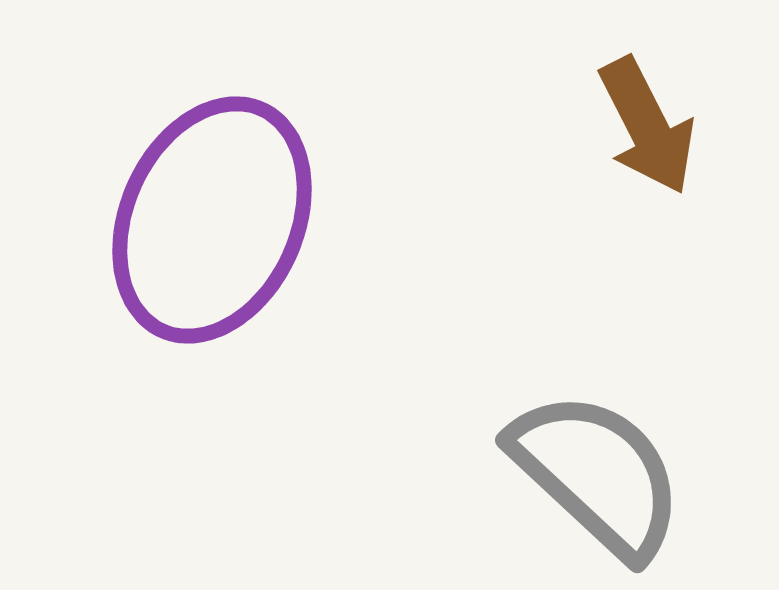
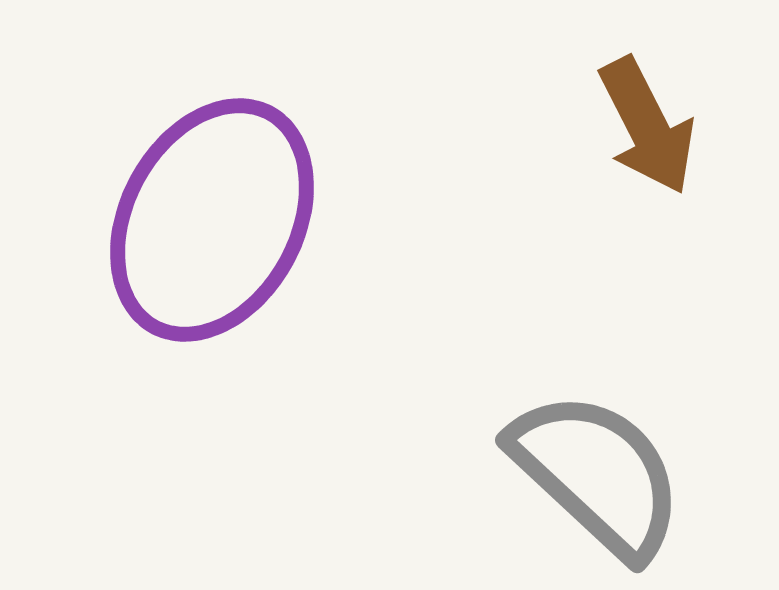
purple ellipse: rotated 4 degrees clockwise
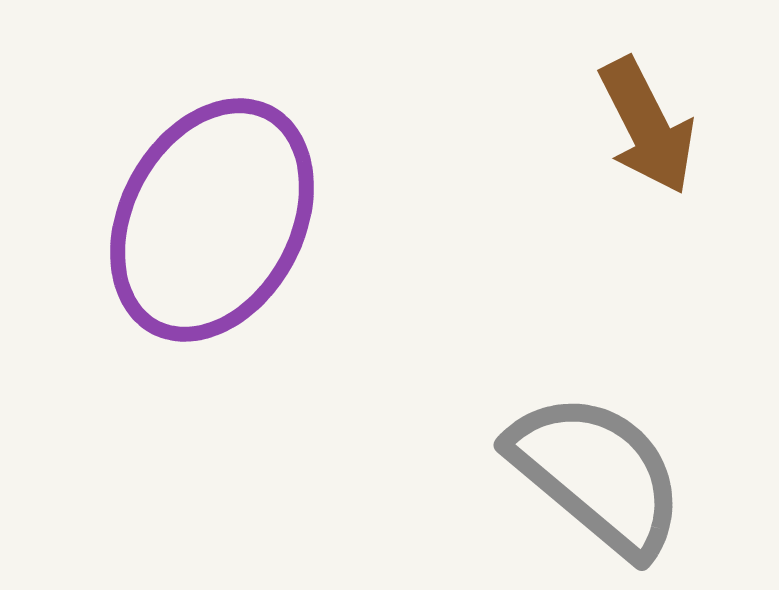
gray semicircle: rotated 3 degrees counterclockwise
